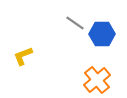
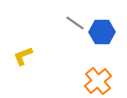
blue hexagon: moved 2 px up
orange cross: moved 1 px right, 1 px down
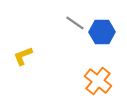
orange cross: rotated 12 degrees counterclockwise
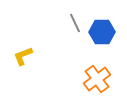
gray line: rotated 30 degrees clockwise
orange cross: moved 1 px left, 2 px up; rotated 16 degrees clockwise
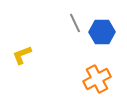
yellow L-shape: moved 1 px left, 1 px up
orange cross: rotated 8 degrees clockwise
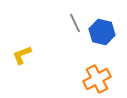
blue hexagon: rotated 15 degrees clockwise
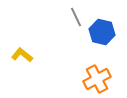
gray line: moved 1 px right, 6 px up
yellow L-shape: rotated 60 degrees clockwise
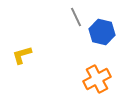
yellow L-shape: rotated 55 degrees counterclockwise
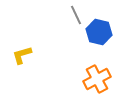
gray line: moved 2 px up
blue hexagon: moved 3 px left
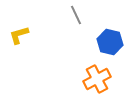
blue hexagon: moved 11 px right, 10 px down
yellow L-shape: moved 3 px left, 20 px up
